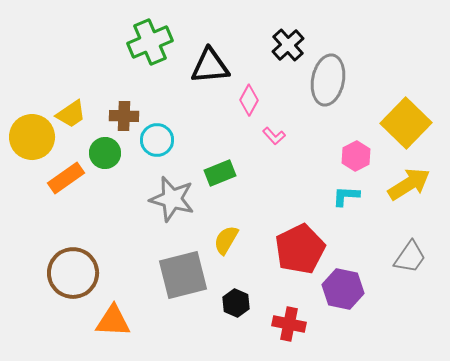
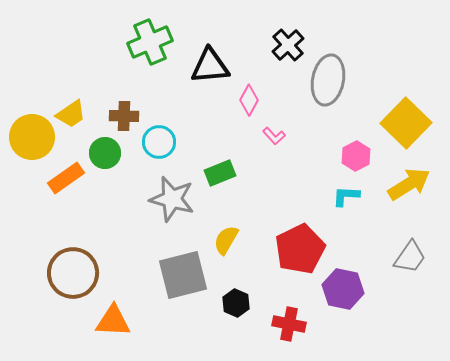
cyan circle: moved 2 px right, 2 px down
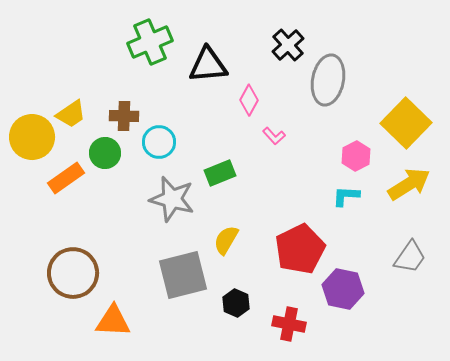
black triangle: moved 2 px left, 1 px up
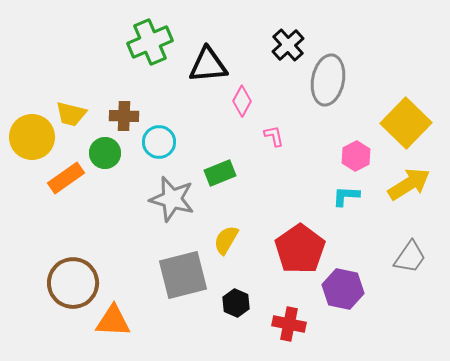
pink diamond: moved 7 px left, 1 px down
yellow trapezoid: rotated 48 degrees clockwise
pink L-shape: rotated 150 degrees counterclockwise
red pentagon: rotated 9 degrees counterclockwise
brown circle: moved 10 px down
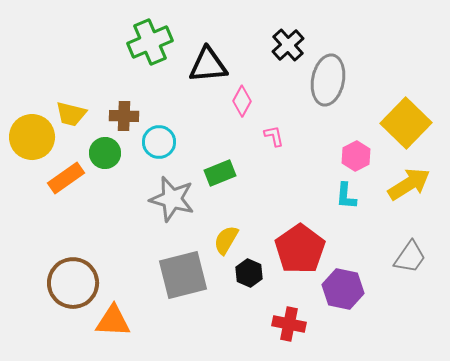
cyan L-shape: rotated 88 degrees counterclockwise
black hexagon: moved 13 px right, 30 px up
